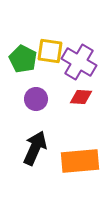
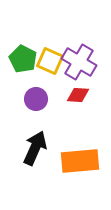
yellow square: moved 10 px down; rotated 16 degrees clockwise
red diamond: moved 3 px left, 2 px up
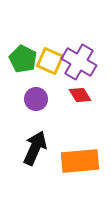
red diamond: moved 2 px right; rotated 55 degrees clockwise
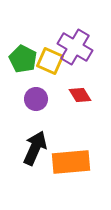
purple cross: moved 4 px left, 15 px up
orange rectangle: moved 9 px left, 1 px down
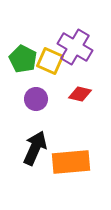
red diamond: moved 1 px up; rotated 45 degrees counterclockwise
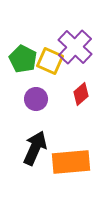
purple cross: rotated 12 degrees clockwise
red diamond: moved 1 px right; rotated 55 degrees counterclockwise
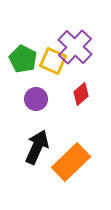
yellow square: moved 3 px right
black arrow: moved 2 px right, 1 px up
orange rectangle: rotated 39 degrees counterclockwise
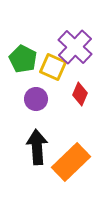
yellow square: moved 6 px down
red diamond: moved 1 px left; rotated 25 degrees counterclockwise
black arrow: rotated 28 degrees counterclockwise
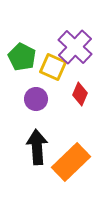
green pentagon: moved 1 px left, 2 px up
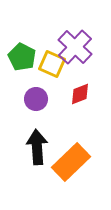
yellow square: moved 1 px left, 3 px up
red diamond: rotated 45 degrees clockwise
